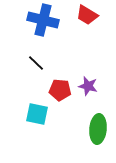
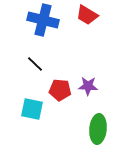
black line: moved 1 px left, 1 px down
purple star: rotated 12 degrees counterclockwise
cyan square: moved 5 px left, 5 px up
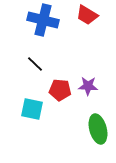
green ellipse: rotated 20 degrees counterclockwise
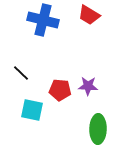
red trapezoid: moved 2 px right
black line: moved 14 px left, 9 px down
cyan square: moved 1 px down
green ellipse: rotated 16 degrees clockwise
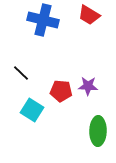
red pentagon: moved 1 px right, 1 px down
cyan square: rotated 20 degrees clockwise
green ellipse: moved 2 px down
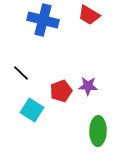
red pentagon: rotated 25 degrees counterclockwise
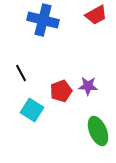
red trapezoid: moved 7 px right; rotated 60 degrees counterclockwise
black line: rotated 18 degrees clockwise
green ellipse: rotated 24 degrees counterclockwise
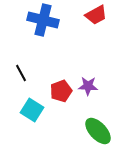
green ellipse: rotated 20 degrees counterclockwise
